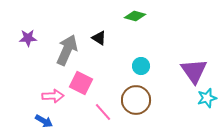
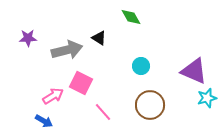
green diamond: moved 4 px left, 1 px down; rotated 45 degrees clockwise
gray arrow: rotated 52 degrees clockwise
purple triangle: rotated 32 degrees counterclockwise
pink arrow: rotated 30 degrees counterclockwise
brown circle: moved 14 px right, 5 px down
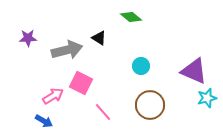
green diamond: rotated 20 degrees counterclockwise
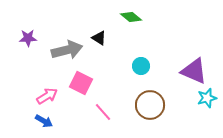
pink arrow: moved 6 px left
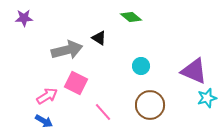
purple star: moved 4 px left, 20 px up
pink square: moved 5 px left
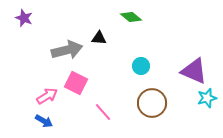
purple star: rotated 24 degrees clockwise
black triangle: rotated 28 degrees counterclockwise
brown circle: moved 2 px right, 2 px up
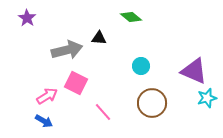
purple star: moved 3 px right; rotated 12 degrees clockwise
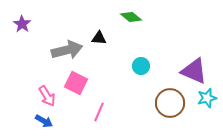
purple star: moved 5 px left, 6 px down
pink arrow: rotated 90 degrees clockwise
brown circle: moved 18 px right
pink line: moved 4 px left; rotated 66 degrees clockwise
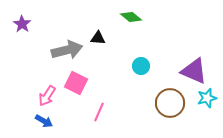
black triangle: moved 1 px left
pink arrow: rotated 65 degrees clockwise
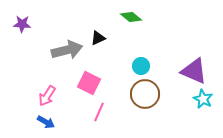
purple star: rotated 30 degrees counterclockwise
black triangle: rotated 28 degrees counterclockwise
pink square: moved 13 px right
cyan star: moved 4 px left, 1 px down; rotated 30 degrees counterclockwise
brown circle: moved 25 px left, 9 px up
blue arrow: moved 2 px right, 1 px down
